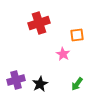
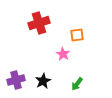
black star: moved 3 px right, 3 px up
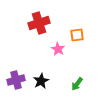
pink star: moved 5 px left, 5 px up
black star: moved 2 px left
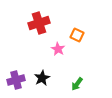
orange square: rotated 32 degrees clockwise
black star: moved 1 px right, 3 px up
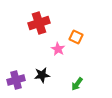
orange square: moved 1 px left, 2 px down
black star: moved 3 px up; rotated 21 degrees clockwise
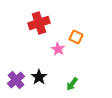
black star: moved 3 px left, 2 px down; rotated 28 degrees counterclockwise
purple cross: rotated 24 degrees counterclockwise
green arrow: moved 5 px left
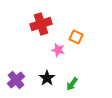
red cross: moved 2 px right, 1 px down
pink star: moved 1 px down; rotated 16 degrees counterclockwise
black star: moved 8 px right, 1 px down
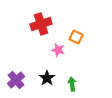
green arrow: rotated 136 degrees clockwise
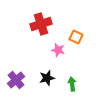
black star: rotated 21 degrees clockwise
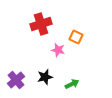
black star: moved 2 px left, 1 px up
green arrow: rotated 72 degrees clockwise
